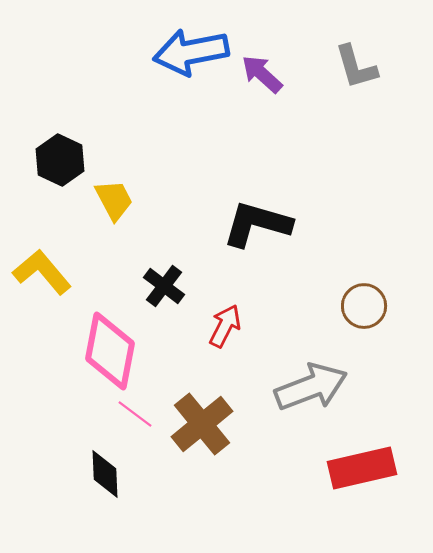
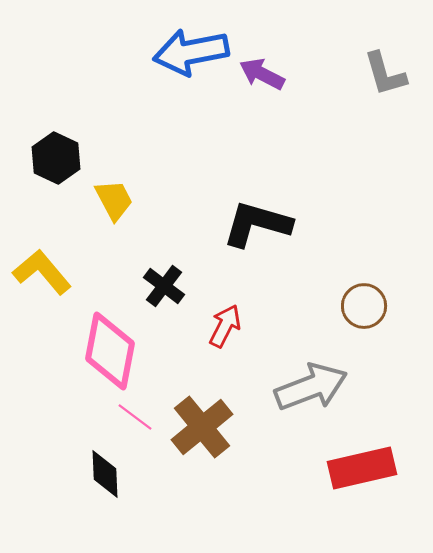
gray L-shape: moved 29 px right, 7 px down
purple arrow: rotated 15 degrees counterclockwise
black hexagon: moved 4 px left, 2 px up
pink line: moved 3 px down
brown cross: moved 3 px down
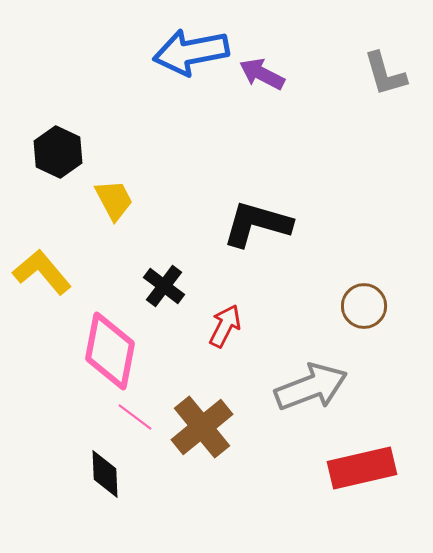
black hexagon: moved 2 px right, 6 px up
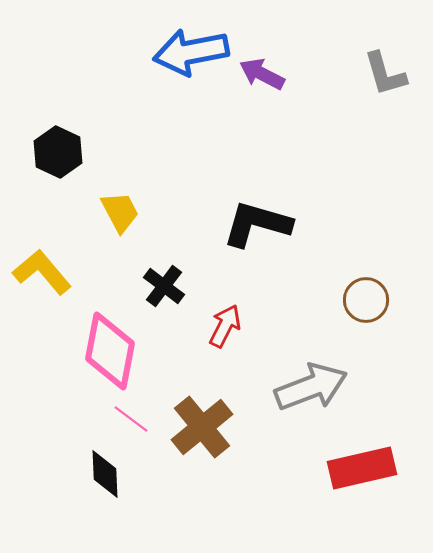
yellow trapezoid: moved 6 px right, 12 px down
brown circle: moved 2 px right, 6 px up
pink line: moved 4 px left, 2 px down
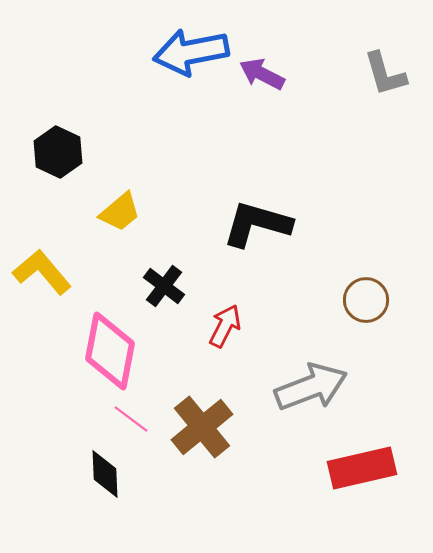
yellow trapezoid: rotated 78 degrees clockwise
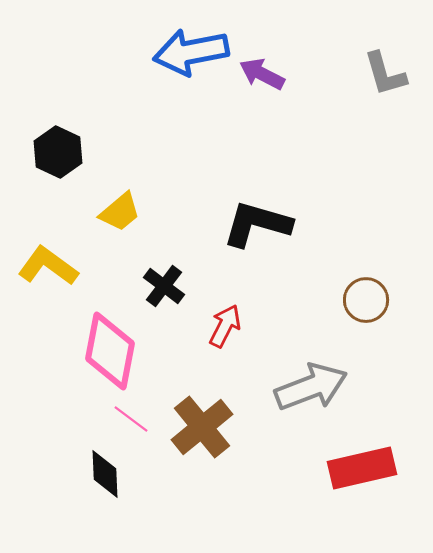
yellow L-shape: moved 6 px right, 6 px up; rotated 14 degrees counterclockwise
